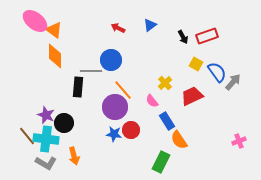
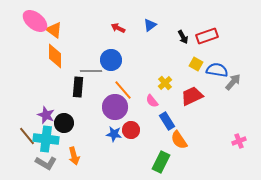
blue semicircle: moved 2 px up; rotated 45 degrees counterclockwise
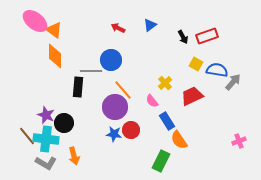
green rectangle: moved 1 px up
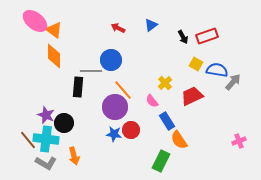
blue triangle: moved 1 px right
orange diamond: moved 1 px left
brown line: moved 1 px right, 4 px down
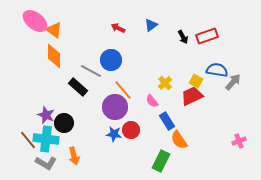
yellow square: moved 17 px down
gray line: rotated 30 degrees clockwise
black rectangle: rotated 54 degrees counterclockwise
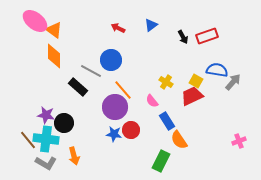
yellow cross: moved 1 px right, 1 px up; rotated 16 degrees counterclockwise
purple star: rotated 12 degrees counterclockwise
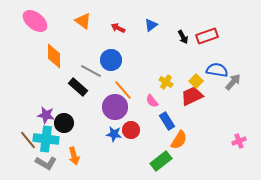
orange triangle: moved 29 px right, 9 px up
yellow square: rotated 16 degrees clockwise
orange semicircle: rotated 114 degrees counterclockwise
green rectangle: rotated 25 degrees clockwise
